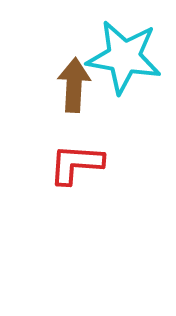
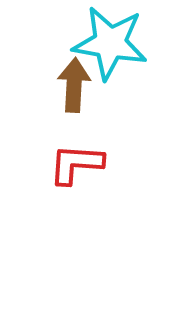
cyan star: moved 14 px left, 14 px up
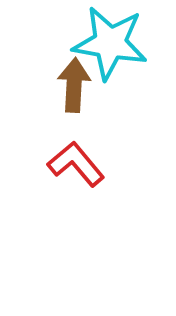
red L-shape: rotated 46 degrees clockwise
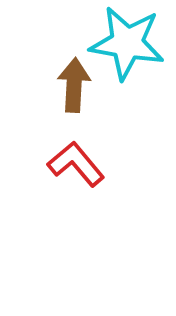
cyan star: moved 17 px right
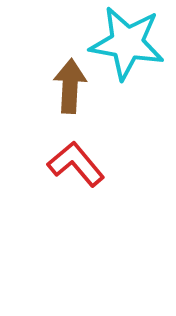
brown arrow: moved 4 px left, 1 px down
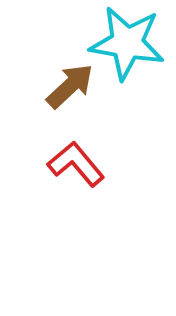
brown arrow: rotated 44 degrees clockwise
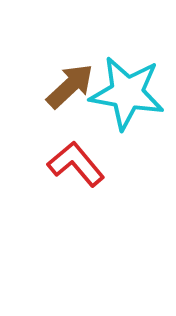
cyan star: moved 50 px down
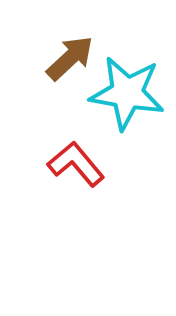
brown arrow: moved 28 px up
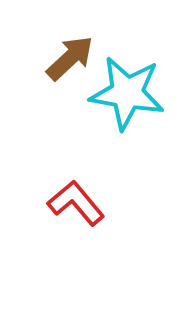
red L-shape: moved 39 px down
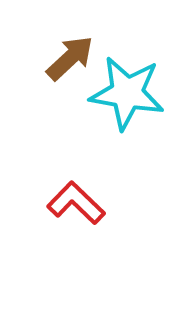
red L-shape: rotated 6 degrees counterclockwise
